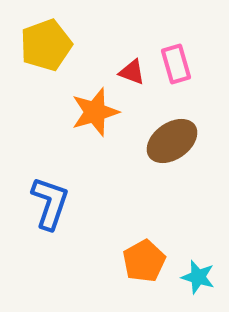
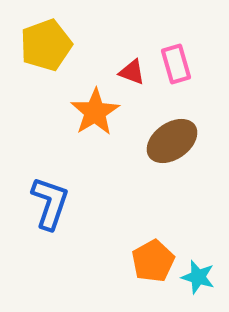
orange star: rotated 15 degrees counterclockwise
orange pentagon: moved 9 px right
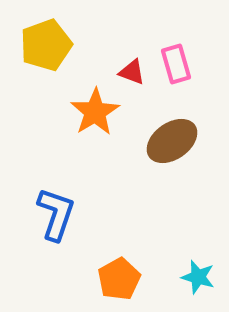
blue L-shape: moved 6 px right, 11 px down
orange pentagon: moved 34 px left, 18 px down
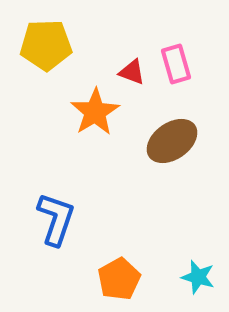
yellow pentagon: rotated 18 degrees clockwise
blue L-shape: moved 5 px down
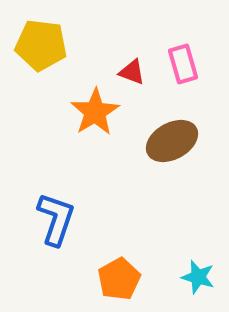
yellow pentagon: moved 5 px left; rotated 9 degrees clockwise
pink rectangle: moved 7 px right
brown ellipse: rotated 6 degrees clockwise
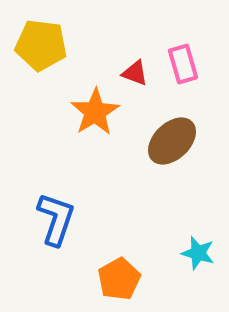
red triangle: moved 3 px right, 1 px down
brown ellipse: rotated 15 degrees counterclockwise
cyan star: moved 24 px up
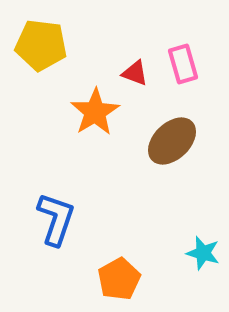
cyan star: moved 5 px right
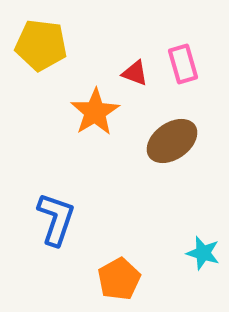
brown ellipse: rotated 9 degrees clockwise
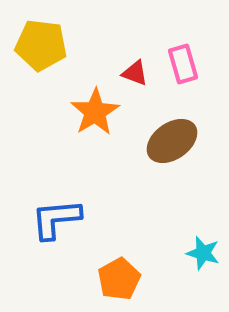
blue L-shape: rotated 114 degrees counterclockwise
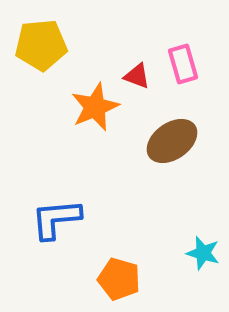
yellow pentagon: rotated 12 degrees counterclockwise
red triangle: moved 2 px right, 3 px down
orange star: moved 5 px up; rotated 9 degrees clockwise
orange pentagon: rotated 27 degrees counterclockwise
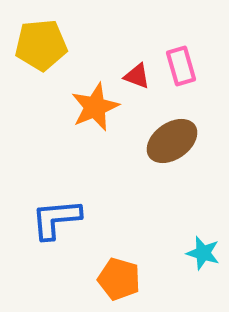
pink rectangle: moved 2 px left, 2 px down
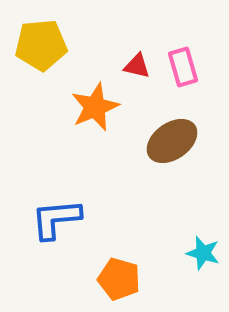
pink rectangle: moved 2 px right, 1 px down
red triangle: moved 10 px up; rotated 8 degrees counterclockwise
